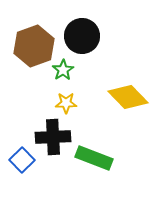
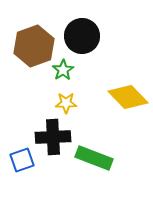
blue square: rotated 25 degrees clockwise
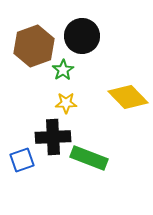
green rectangle: moved 5 px left
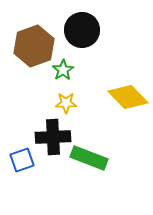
black circle: moved 6 px up
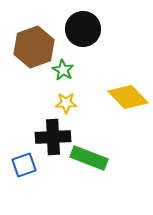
black circle: moved 1 px right, 1 px up
brown hexagon: moved 1 px down
green star: rotated 10 degrees counterclockwise
blue square: moved 2 px right, 5 px down
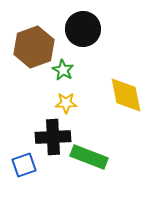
yellow diamond: moved 2 px left, 2 px up; rotated 33 degrees clockwise
green rectangle: moved 1 px up
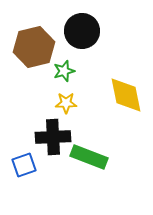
black circle: moved 1 px left, 2 px down
brown hexagon: rotated 6 degrees clockwise
green star: moved 1 px right, 1 px down; rotated 25 degrees clockwise
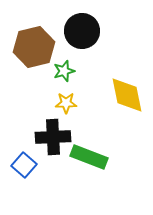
yellow diamond: moved 1 px right
blue square: rotated 30 degrees counterclockwise
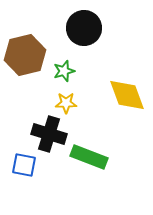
black circle: moved 2 px right, 3 px up
brown hexagon: moved 9 px left, 8 px down
yellow diamond: rotated 9 degrees counterclockwise
black cross: moved 4 px left, 3 px up; rotated 20 degrees clockwise
blue square: rotated 30 degrees counterclockwise
